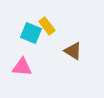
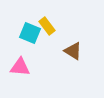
cyan square: moved 1 px left
pink triangle: moved 2 px left
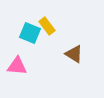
brown triangle: moved 1 px right, 3 px down
pink triangle: moved 3 px left, 1 px up
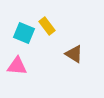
cyan square: moved 6 px left
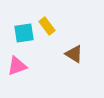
cyan square: rotated 30 degrees counterclockwise
pink triangle: rotated 25 degrees counterclockwise
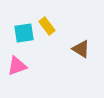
brown triangle: moved 7 px right, 5 px up
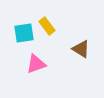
pink triangle: moved 19 px right, 2 px up
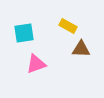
yellow rectangle: moved 21 px right; rotated 24 degrees counterclockwise
brown triangle: rotated 30 degrees counterclockwise
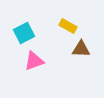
cyan square: rotated 20 degrees counterclockwise
pink triangle: moved 2 px left, 3 px up
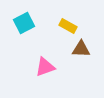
cyan square: moved 10 px up
pink triangle: moved 11 px right, 6 px down
